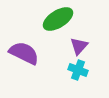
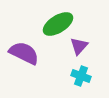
green ellipse: moved 5 px down
cyan cross: moved 3 px right, 6 px down
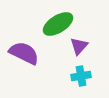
cyan cross: rotated 30 degrees counterclockwise
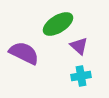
purple triangle: rotated 30 degrees counterclockwise
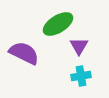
purple triangle: rotated 18 degrees clockwise
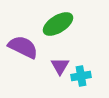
purple triangle: moved 19 px left, 20 px down
purple semicircle: moved 1 px left, 6 px up
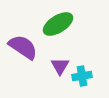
purple semicircle: rotated 8 degrees clockwise
cyan cross: moved 1 px right
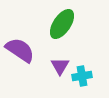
green ellipse: moved 4 px right; rotated 24 degrees counterclockwise
purple semicircle: moved 3 px left, 3 px down
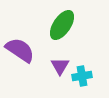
green ellipse: moved 1 px down
